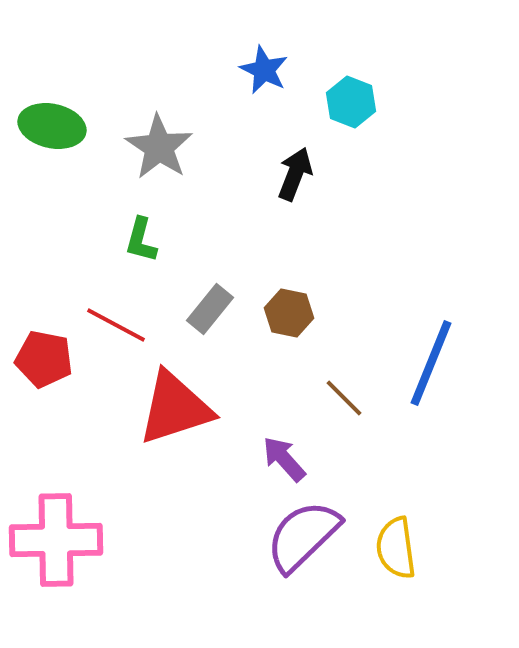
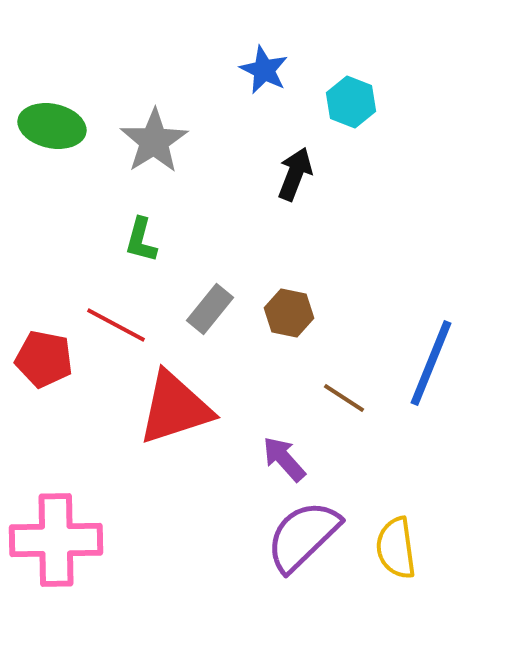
gray star: moved 5 px left, 6 px up; rotated 6 degrees clockwise
brown line: rotated 12 degrees counterclockwise
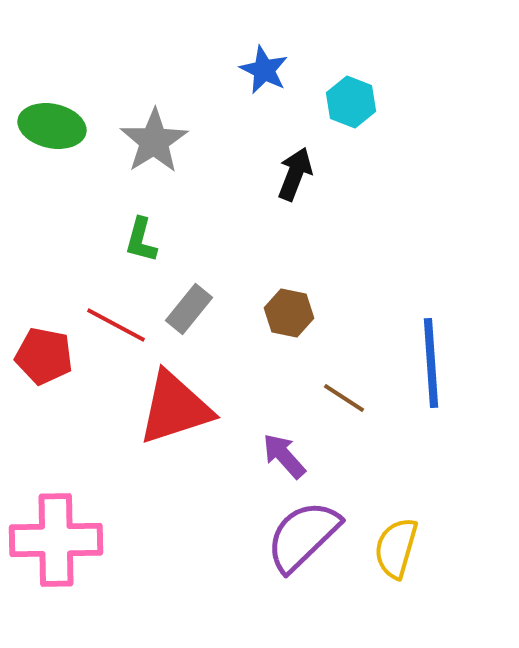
gray rectangle: moved 21 px left
red pentagon: moved 3 px up
blue line: rotated 26 degrees counterclockwise
purple arrow: moved 3 px up
yellow semicircle: rotated 24 degrees clockwise
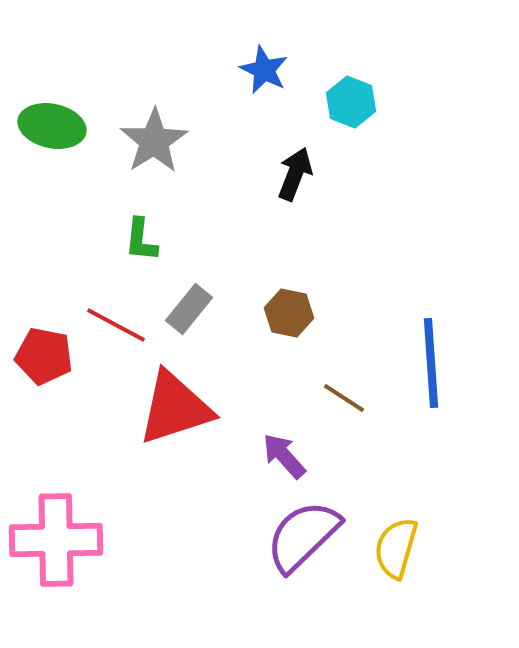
green L-shape: rotated 9 degrees counterclockwise
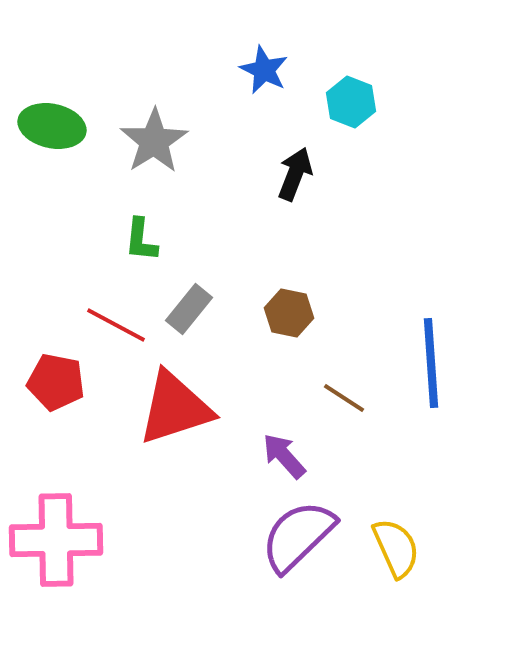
red pentagon: moved 12 px right, 26 px down
purple semicircle: moved 5 px left
yellow semicircle: rotated 140 degrees clockwise
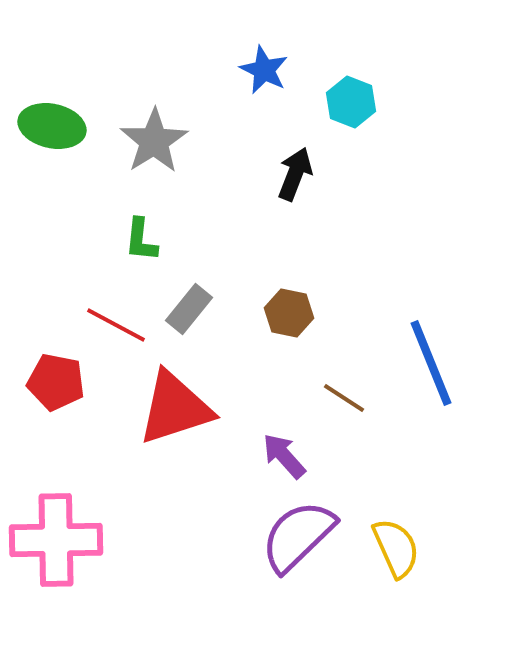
blue line: rotated 18 degrees counterclockwise
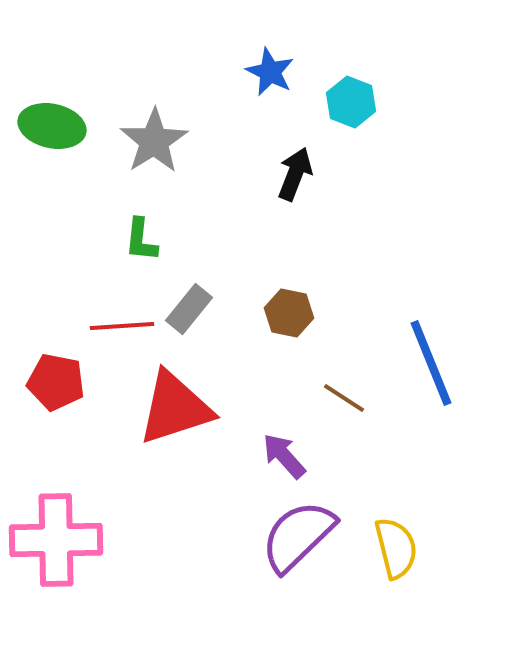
blue star: moved 6 px right, 2 px down
red line: moved 6 px right, 1 px down; rotated 32 degrees counterclockwise
yellow semicircle: rotated 10 degrees clockwise
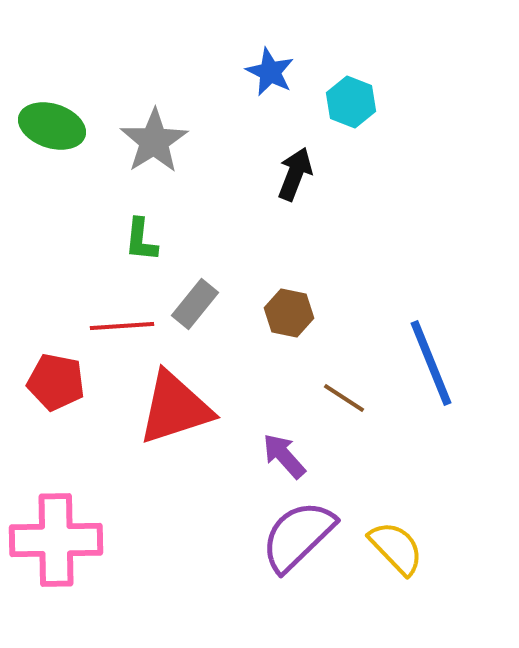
green ellipse: rotated 6 degrees clockwise
gray rectangle: moved 6 px right, 5 px up
yellow semicircle: rotated 30 degrees counterclockwise
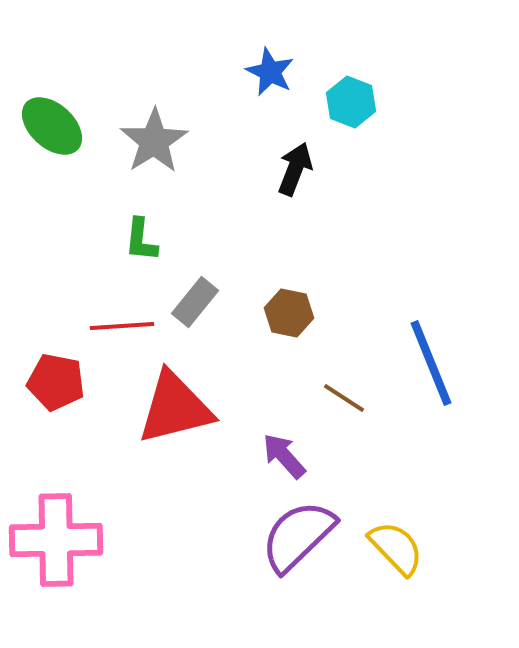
green ellipse: rotated 24 degrees clockwise
black arrow: moved 5 px up
gray rectangle: moved 2 px up
red triangle: rotated 4 degrees clockwise
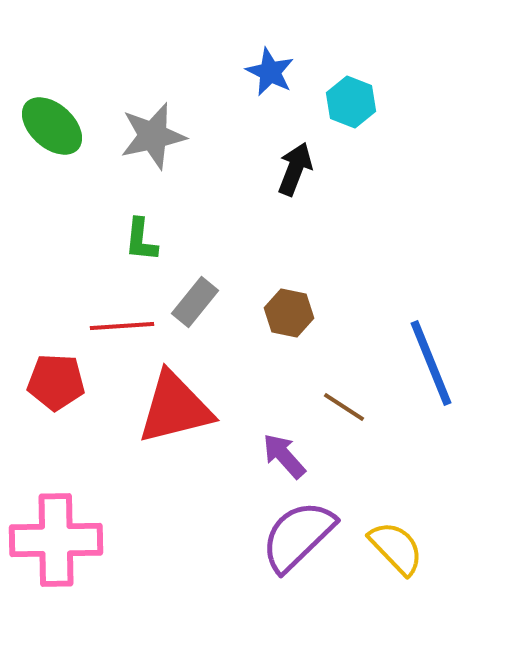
gray star: moved 1 px left, 5 px up; rotated 20 degrees clockwise
red pentagon: rotated 8 degrees counterclockwise
brown line: moved 9 px down
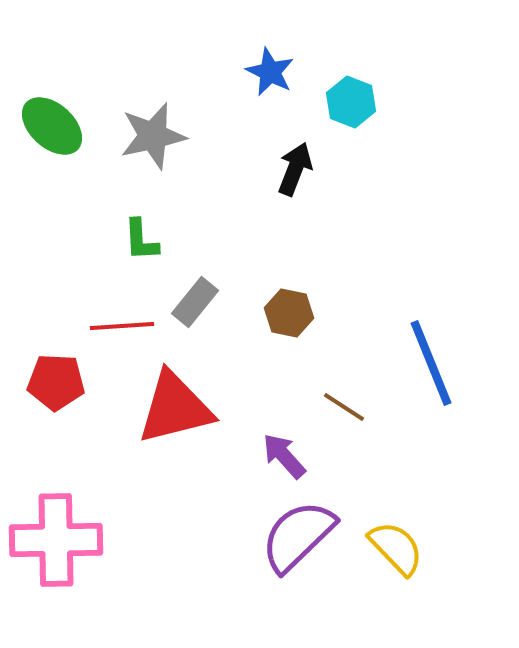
green L-shape: rotated 9 degrees counterclockwise
